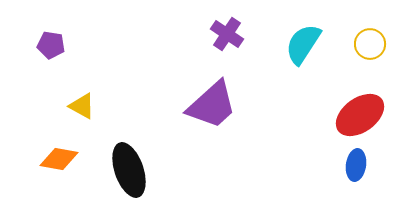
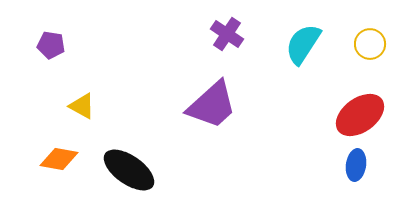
black ellipse: rotated 36 degrees counterclockwise
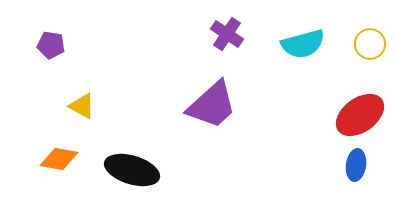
cyan semicircle: rotated 138 degrees counterclockwise
black ellipse: moved 3 px right; rotated 18 degrees counterclockwise
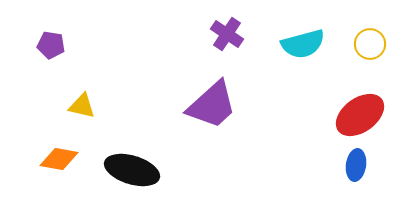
yellow triangle: rotated 16 degrees counterclockwise
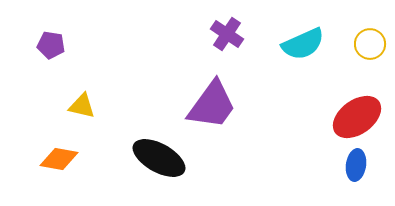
cyan semicircle: rotated 9 degrees counterclockwise
purple trapezoid: rotated 12 degrees counterclockwise
red ellipse: moved 3 px left, 2 px down
black ellipse: moved 27 px right, 12 px up; rotated 12 degrees clockwise
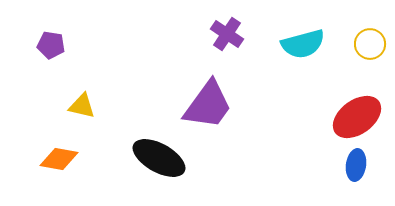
cyan semicircle: rotated 9 degrees clockwise
purple trapezoid: moved 4 px left
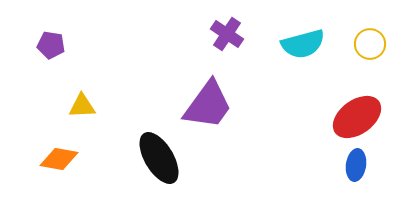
yellow triangle: rotated 16 degrees counterclockwise
black ellipse: rotated 30 degrees clockwise
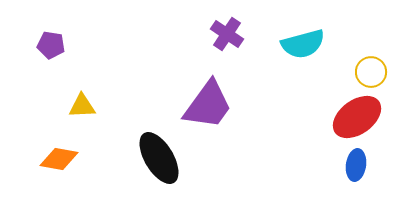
yellow circle: moved 1 px right, 28 px down
